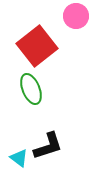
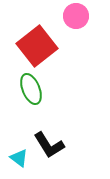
black L-shape: moved 1 px right, 1 px up; rotated 76 degrees clockwise
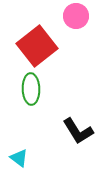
green ellipse: rotated 20 degrees clockwise
black L-shape: moved 29 px right, 14 px up
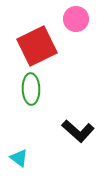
pink circle: moved 3 px down
red square: rotated 12 degrees clockwise
black L-shape: rotated 16 degrees counterclockwise
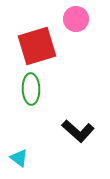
red square: rotated 9 degrees clockwise
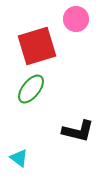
green ellipse: rotated 40 degrees clockwise
black L-shape: rotated 28 degrees counterclockwise
